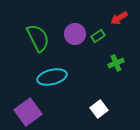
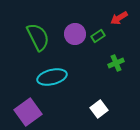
green semicircle: moved 1 px up
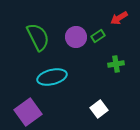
purple circle: moved 1 px right, 3 px down
green cross: moved 1 px down; rotated 14 degrees clockwise
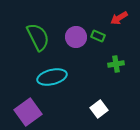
green rectangle: rotated 56 degrees clockwise
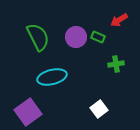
red arrow: moved 2 px down
green rectangle: moved 1 px down
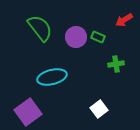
red arrow: moved 5 px right
green semicircle: moved 2 px right, 9 px up; rotated 12 degrees counterclockwise
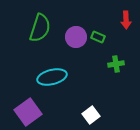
red arrow: moved 2 px right; rotated 60 degrees counterclockwise
green semicircle: rotated 56 degrees clockwise
white square: moved 8 px left, 6 px down
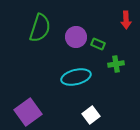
green rectangle: moved 7 px down
cyan ellipse: moved 24 px right
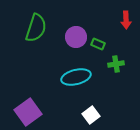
green semicircle: moved 4 px left
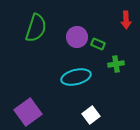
purple circle: moved 1 px right
